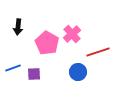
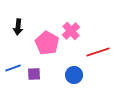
pink cross: moved 1 px left, 3 px up
blue circle: moved 4 px left, 3 px down
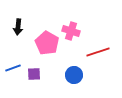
pink cross: rotated 30 degrees counterclockwise
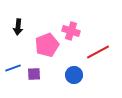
pink pentagon: moved 2 px down; rotated 20 degrees clockwise
red line: rotated 10 degrees counterclockwise
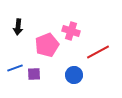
blue line: moved 2 px right
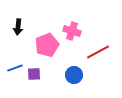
pink cross: moved 1 px right
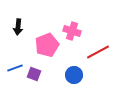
purple square: rotated 24 degrees clockwise
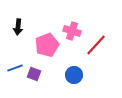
red line: moved 2 px left, 7 px up; rotated 20 degrees counterclockwise
